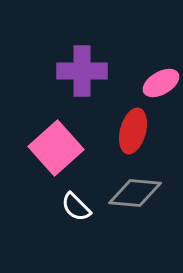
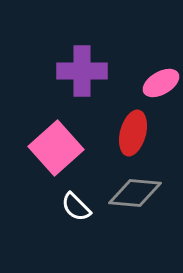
red ellipse: moved 2 px down
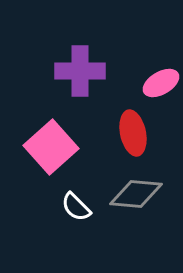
purple cross: moved 2 px left
red ellipse: rotated 27 degrees counterclockwise
pink square: moved 5 px left, 1 px up
gray diamond: moved 1 px right, 1 px down
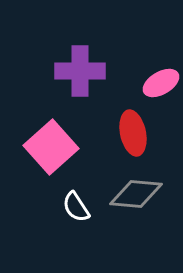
white semicircle: rotated 12 degrees clockwise
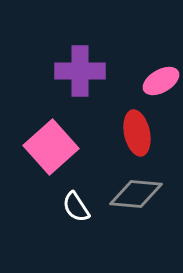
pink ellipse: moved 2 px up
red ellipse: moved 4 px right
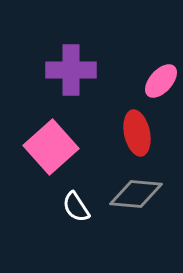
purple cross: moved 9 px left, 1 px up
pink ellipse: rotated 18 degrees counterclockwise
